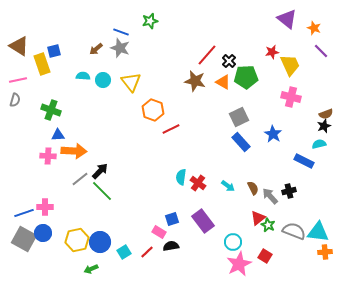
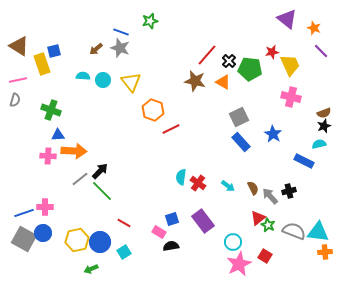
green pentagon at (246, 77): moved 4 px right, 8 px up; rotated 10 degrees clockwise
brown semicircle at (326, 114): moved 2 px left, 1 px up
red line at (147, 252): moved 23 px left, 29 px up; rotated 72 degrees clockwise
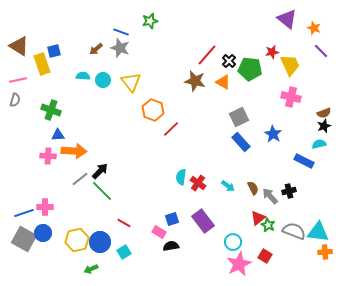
red line at (171, 129): rotated 18 degrees counterclockwise
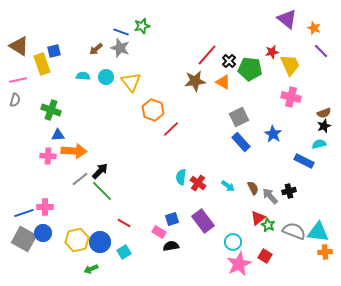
green star at (150, 21): moved 8 px left, 5 px down
cyan circle at (103, 80): moved 3 px right, 3 px up
brown star at (195, 81): rotated 20 degrees counterclockwise
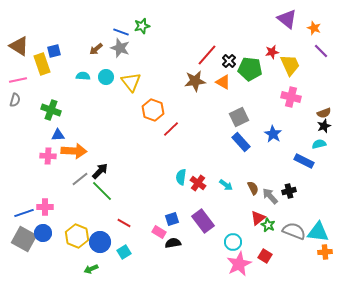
cyan arrow at (228, 186): moved 2 px left, 1 px up
yellow hexagon at (77, 240): moved 4 px up; rotated 25 degrees counterclockwise
black semicircle at (171, 246): moved 2 px right, 3 px up
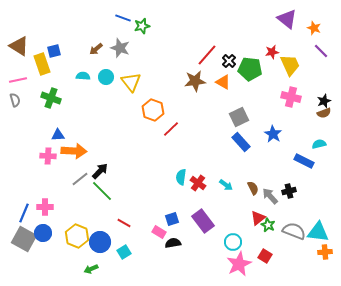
blue line at (121, 32): moved 2 px right, 14 px up
gray semicircle at (15, 100): rotated 32 degrees counterclockwise
green cross at (51, 110): moved 12 px up
black star at (324, 126): moved 25 px up
blue line at (24, 213): rotated 48 degrees counterclockwise
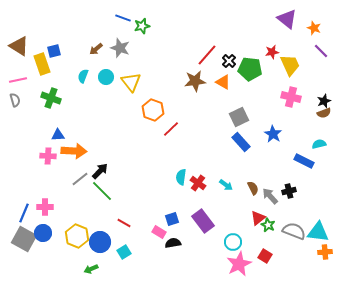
cyan semicircle at (83, 76): rotated 72 degrees counterclockwise
